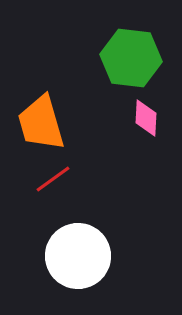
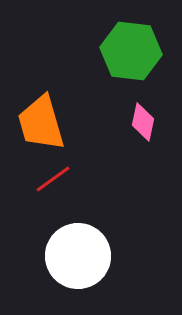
green hexagon: moved 7 px up
pink diamond: moved 3 px left, 4 px down; rotated 9 degrees clockwise
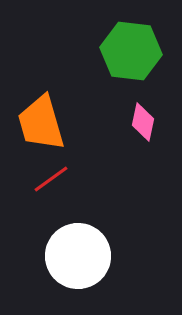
red line: moved 2 px left
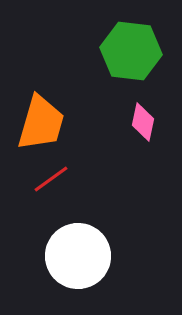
orange trapezoid: rotated 148 degrees counterclockwise
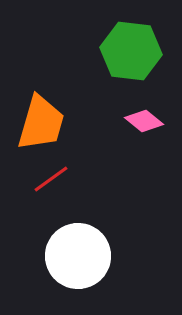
pink diamond: moved 1 px right, 1 px up; rotated 63 degrees counterclockwise
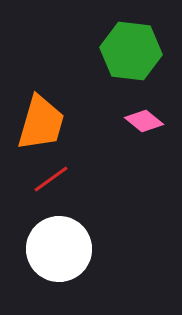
white circle: moved 19 px left, 7 px up
